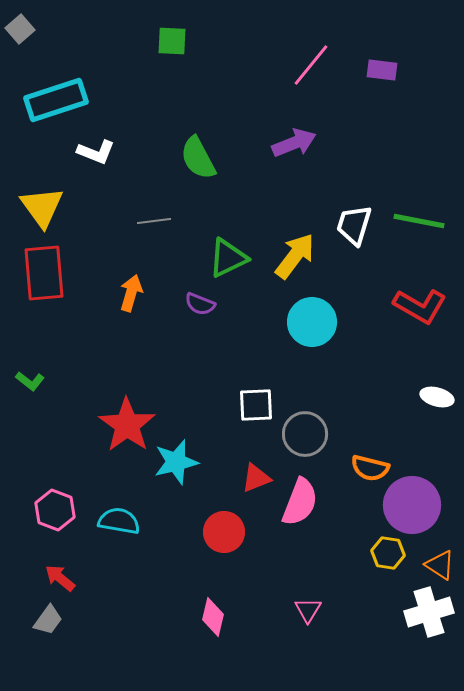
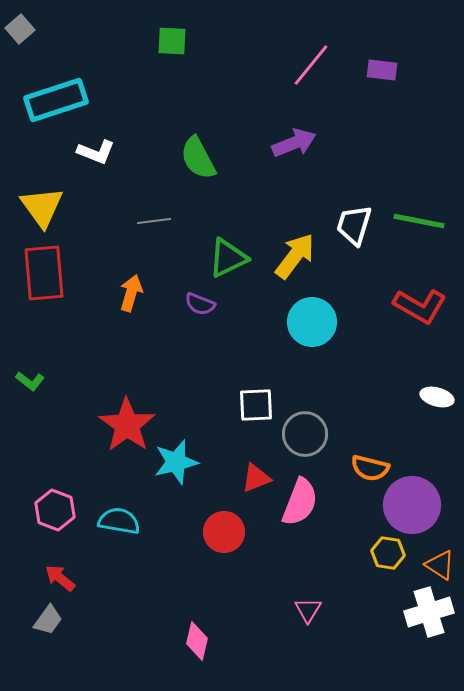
pink diamond: moved 16 px left, 24 px down
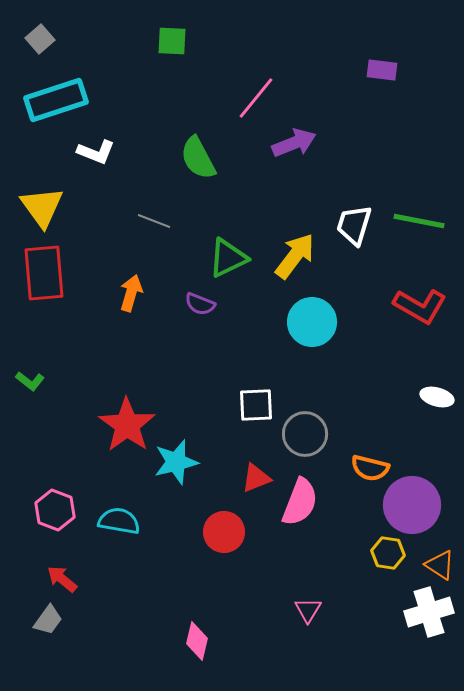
gray square: moved 20 px right, 10 px down
pink line: moved 55 px left, 33 px down
gray line: rotated 28 degrees clockwise
red arrow: moved 2 px right, 1 px down
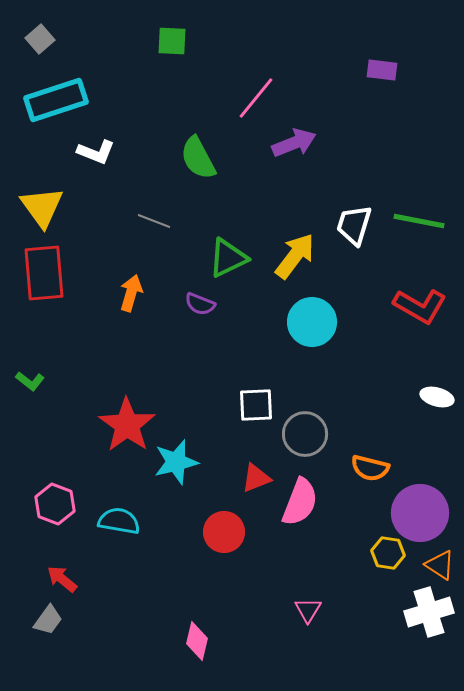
purple circle: moved 8 px right, 8 px down
pink hexagon: moved 6 px up
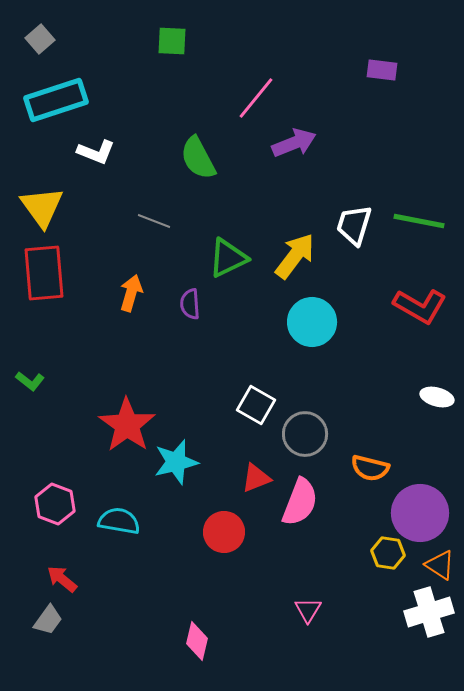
purple semicircle: moved 10 px left; rotated 64 degrees clockwise
white square: rotated 33 degrees clockwise
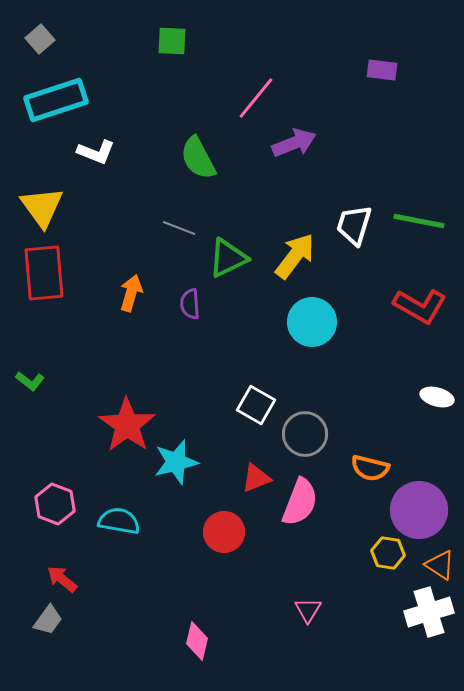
gray line: moved 25 px right, 7 px down
purple circle: moved 1 px left, 3 px up
